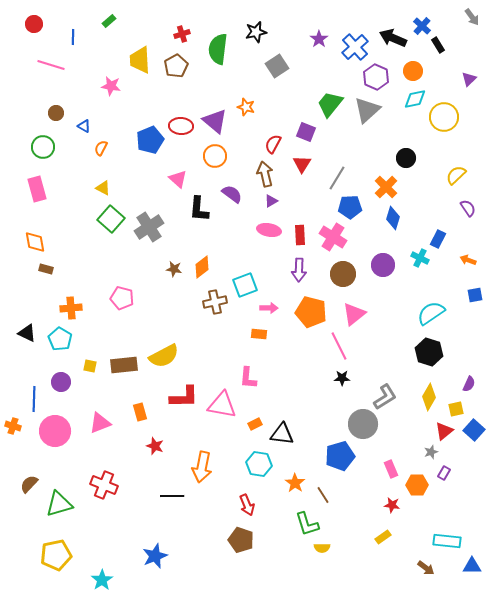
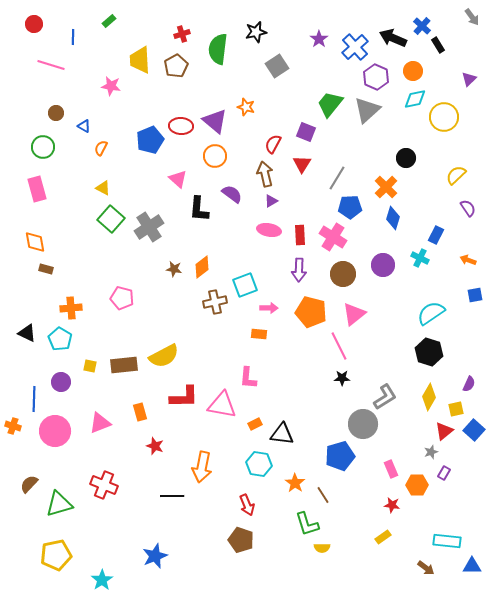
blue rectangle at (438, 239): moved 2 px left, 4 px up
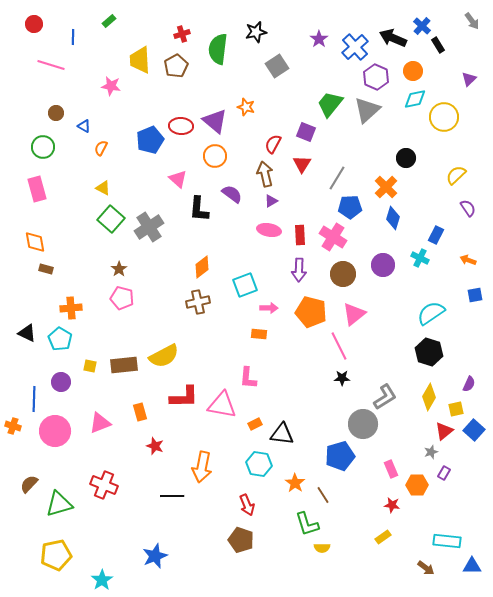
gray arrow at (472, 17): moved 4 px down
brown star at (174, 269): moved 55 px left; rotated 28 degrees clockwise
brown cross at (215, 302): moved 17 px left
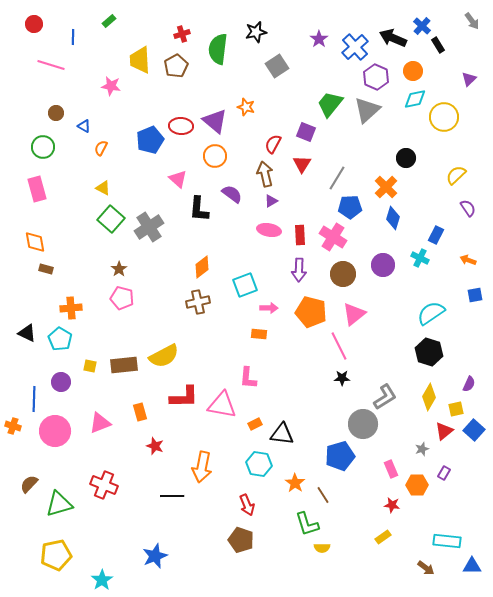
gray star at (431, 452): moved 9 px left, 3 px up
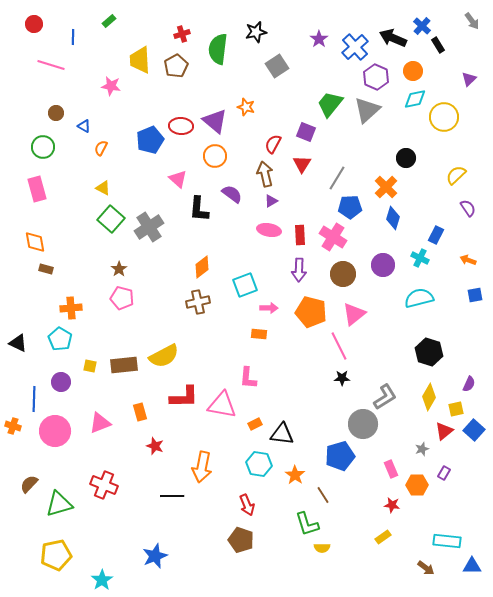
cyan semicircle at (431, 313): moved 12 px left, 15 px up; rotated 20 degrees clockwise
black triangle at (27, 333): moved 9 px left, 10 px down
orange star at (295, 483): moved 8 px up
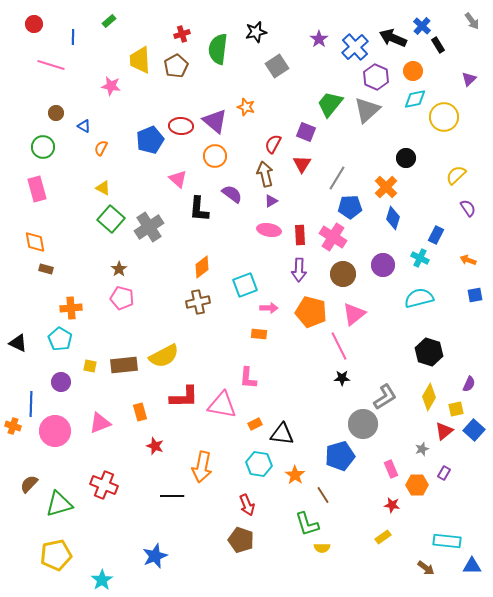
blue line at (34, 399): moved 3 px left, 5 px down
